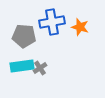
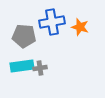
gray cross: rotated 24 degrees clockwise
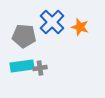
blue cross: rotated 35 degrees counterclockwise
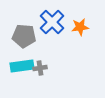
orange star: rotated 24 degrees counterclockwise
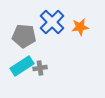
cyan rectangle: rotated 25 degrees counterclockwise
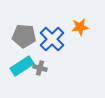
blue cross: moved 17 px down
gray cross: rotated 24 degrees clockwise
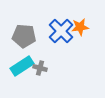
blue cross: moved 9 px right, 8 px up
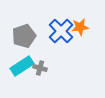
gray pentagon: rotated 25 degrees counterclockwise
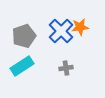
gray cross: moved 26 px right; rotated 24 degrees counterclockwise
